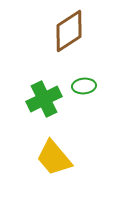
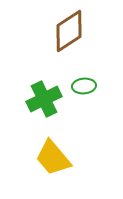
yellow trapezoid: moved 1 px left
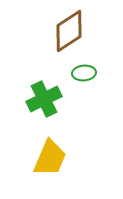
green ellipse: moved 13 px up
yellow trapezoid: moved 3 px left; rotated 117 degrees counterclockwise
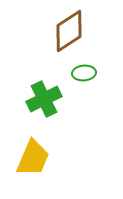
yellow trapezoid: moved 17 px left
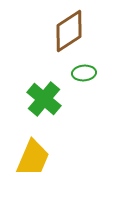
green cross: rotated 24 degrees counterclockwise
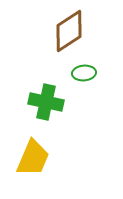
green cross: moved 2 px right, 3 px down; rotated 28 degrees counterclockwise
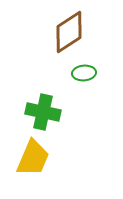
brown diamond: moved 1 px down
green cross: moved 3 px left, 10 px down
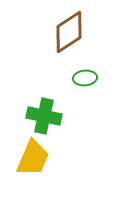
green ellipse: moved 1 px right, 5 px down
green cross: moved 1 px right, 4 px down
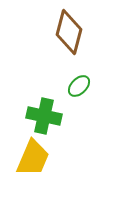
brown diamond: rotated 42 degrees counterclockwise
green ellipse: moved 6 px left, 8 px down; rotated 40 degrees counterclockwise
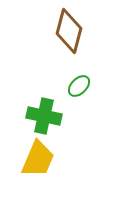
brown diamond: moved 1 px up
yellow trapezoid: moved 5 px right, 1 px down
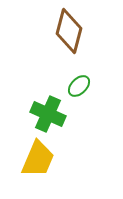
green cross: moved 4 px right, 2 px up; rotated 12 degrees clockwise
